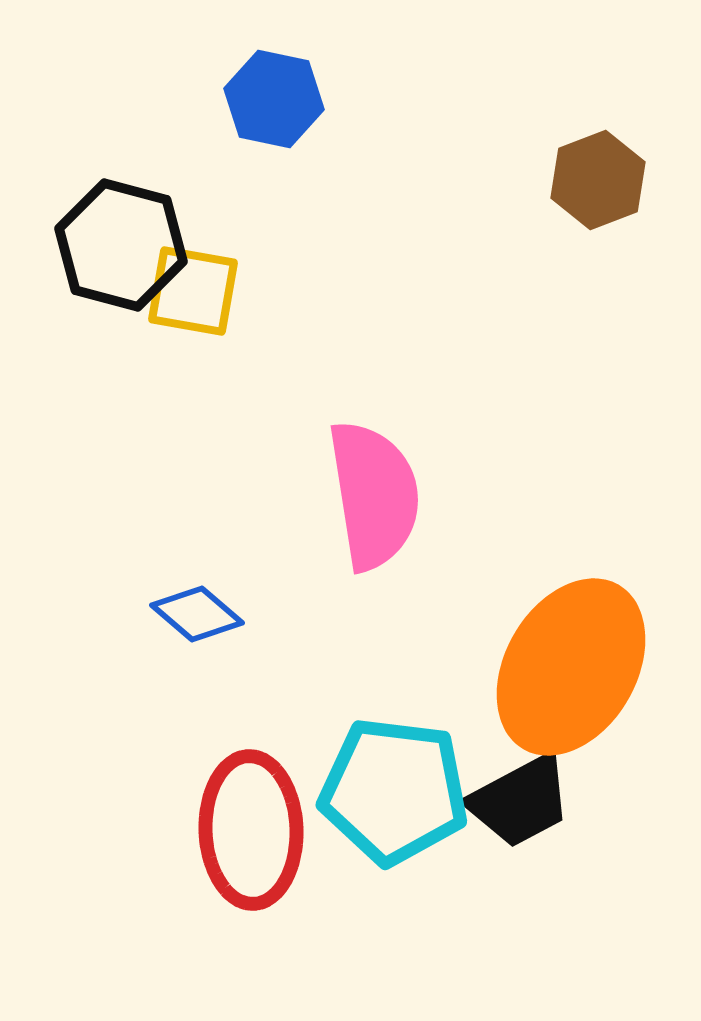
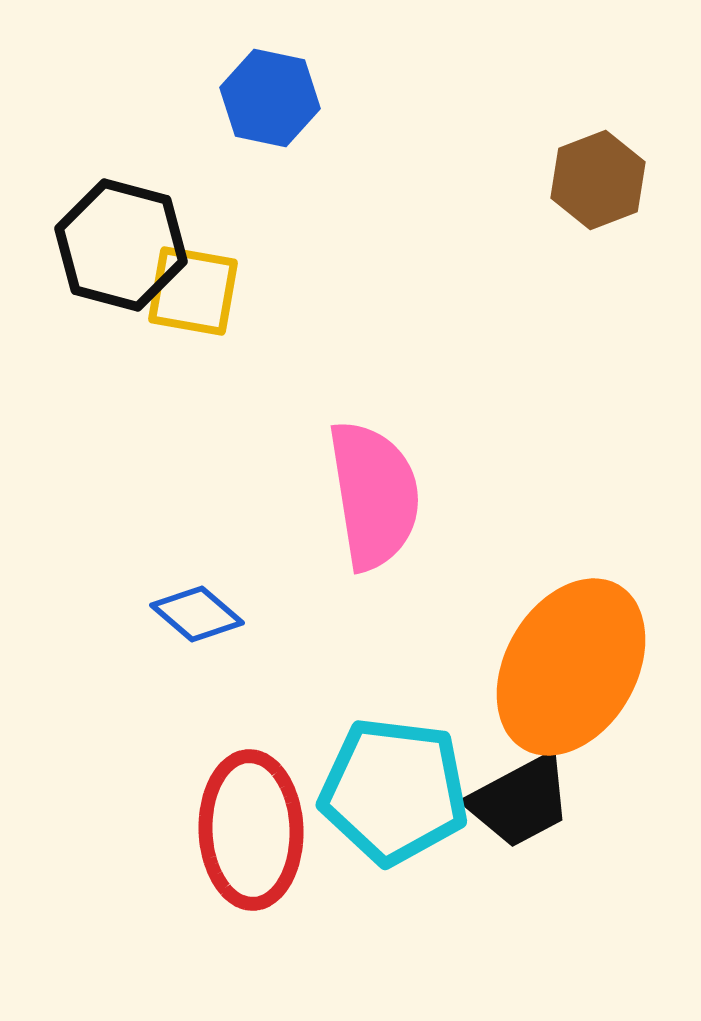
blue hexagon: moved 4 px left, 1 px up
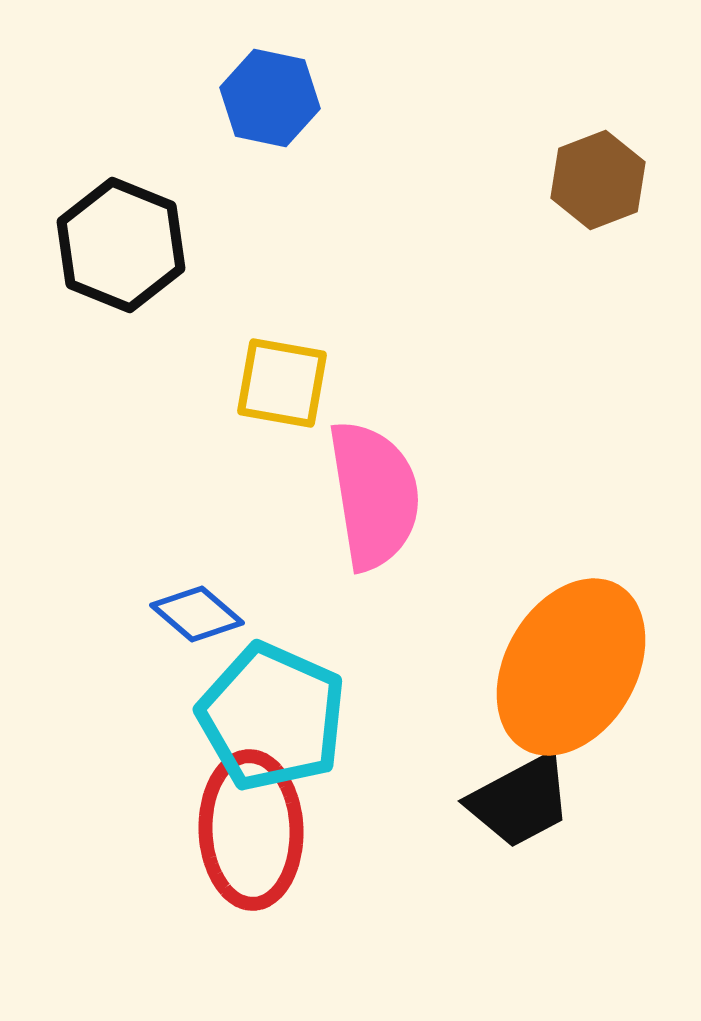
black hexagon: rotated 7 degrees clockwise
yellow square: moved 89 px right, 92 px down
cyan pentagon: moved 122 px left, 74 px up; rotated 17 degrees clockwise
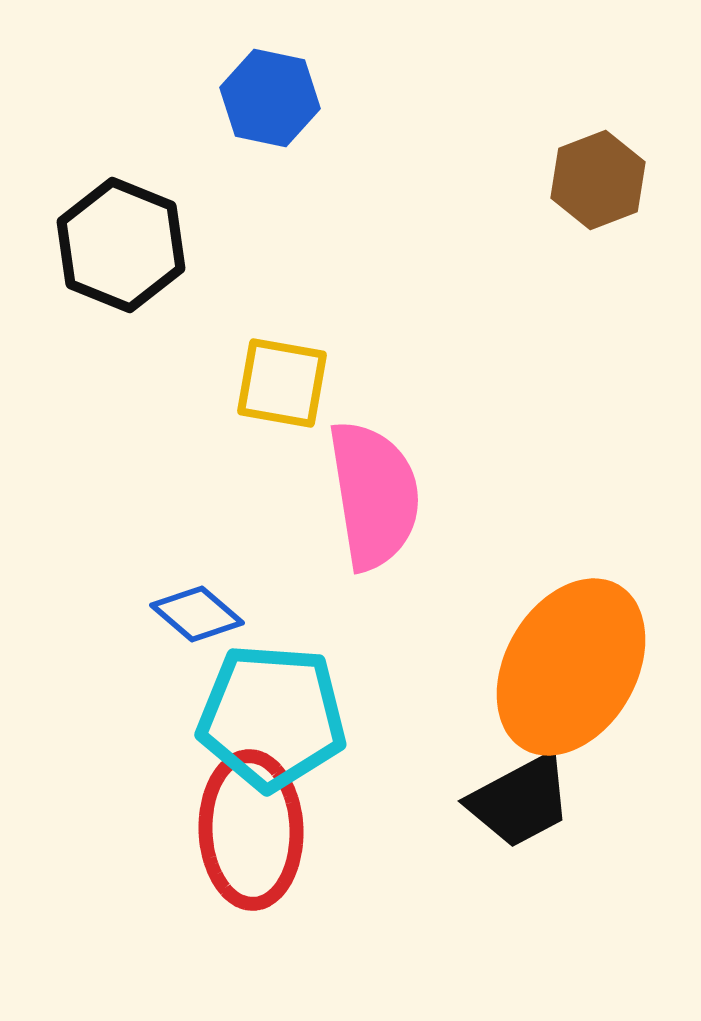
cyan pentagon: rotated 20 degrees counterclockwise
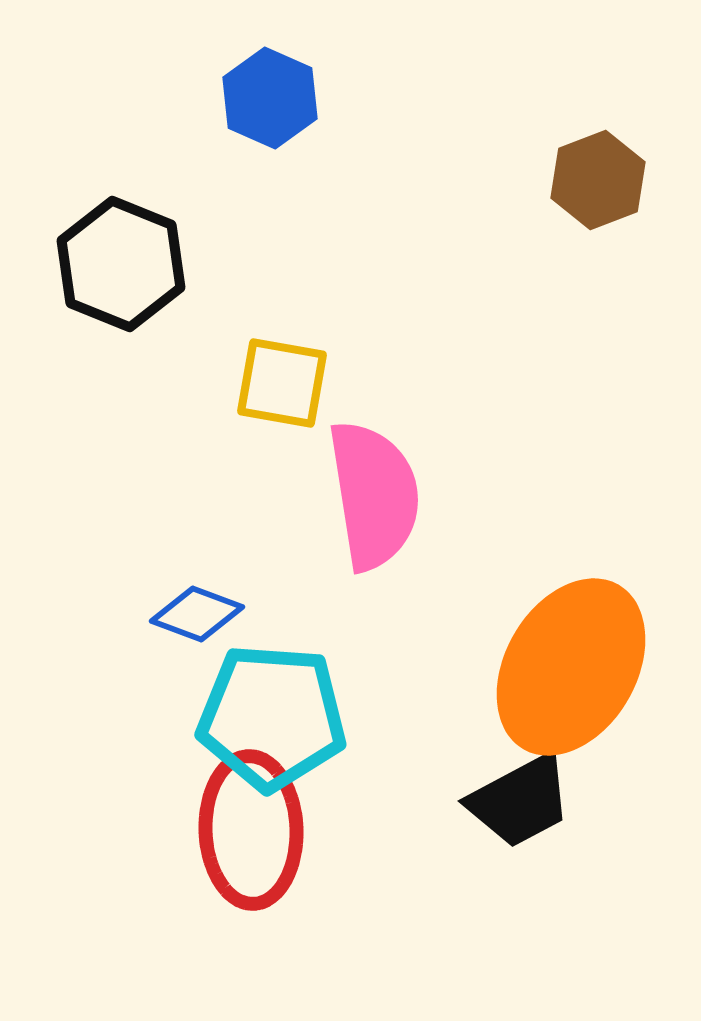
blue hexagon: rotated 12 degrees clockwise
black hexagon: moved 19 px down
blue diamond: rotated 20 degrees counterclockwise
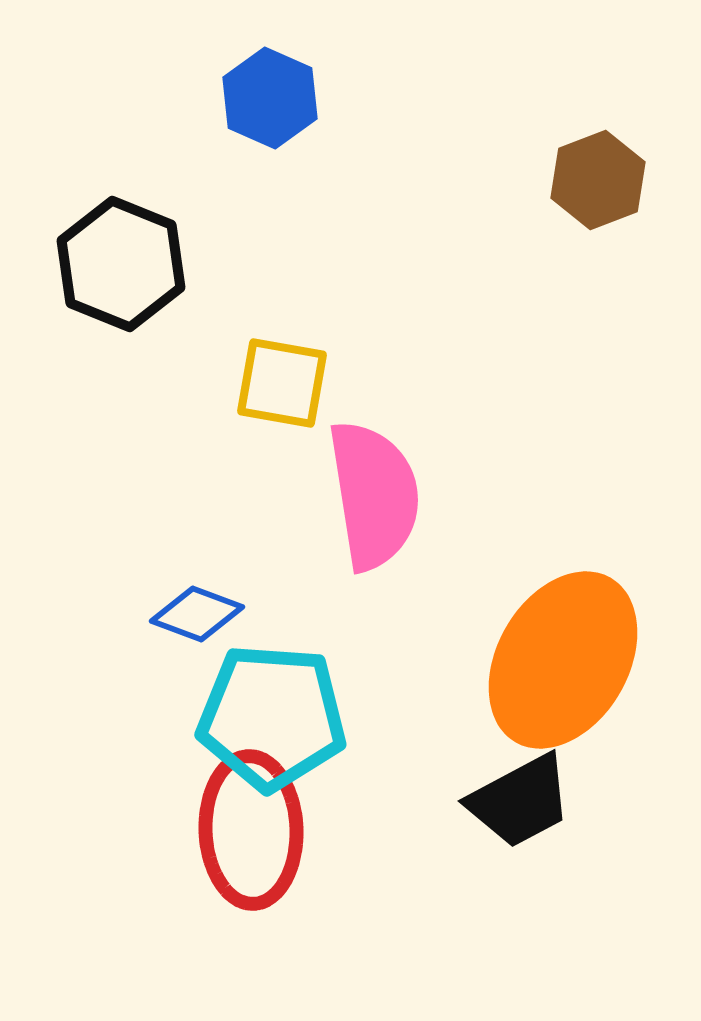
orange ellipse: moved 8 px left, 7 px up
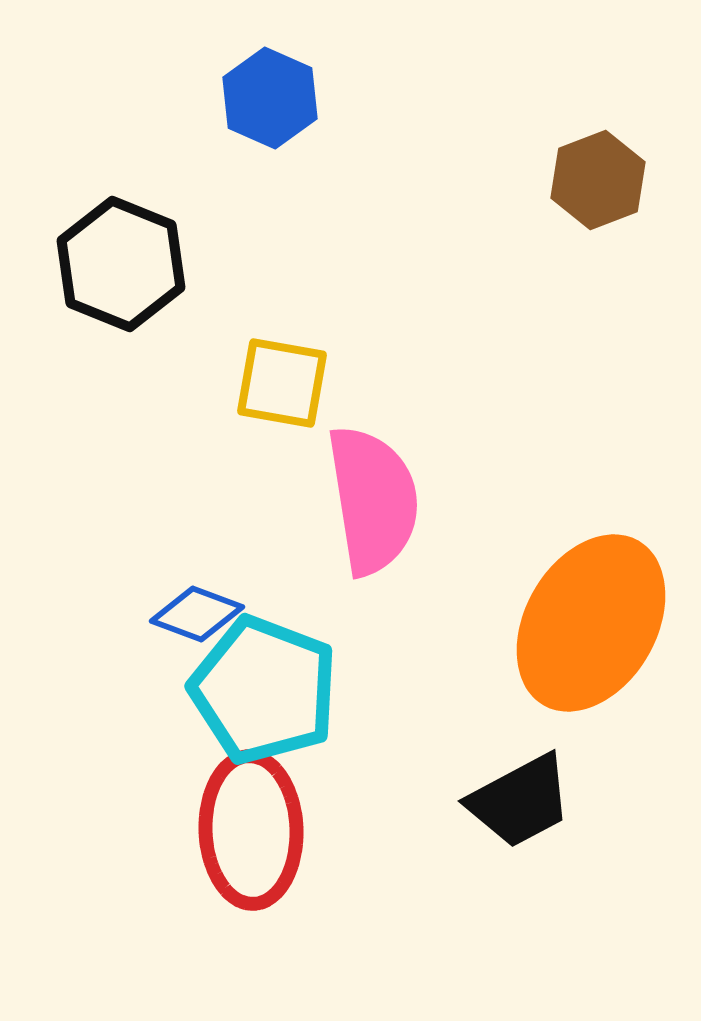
pink semicircle: moved 1 px left, 5 px down
orange ellipse: moved 28 px right, 37 px up
cyan pentagon: moved 8 px left, 27 px up; rotated 17 degrees clockwise
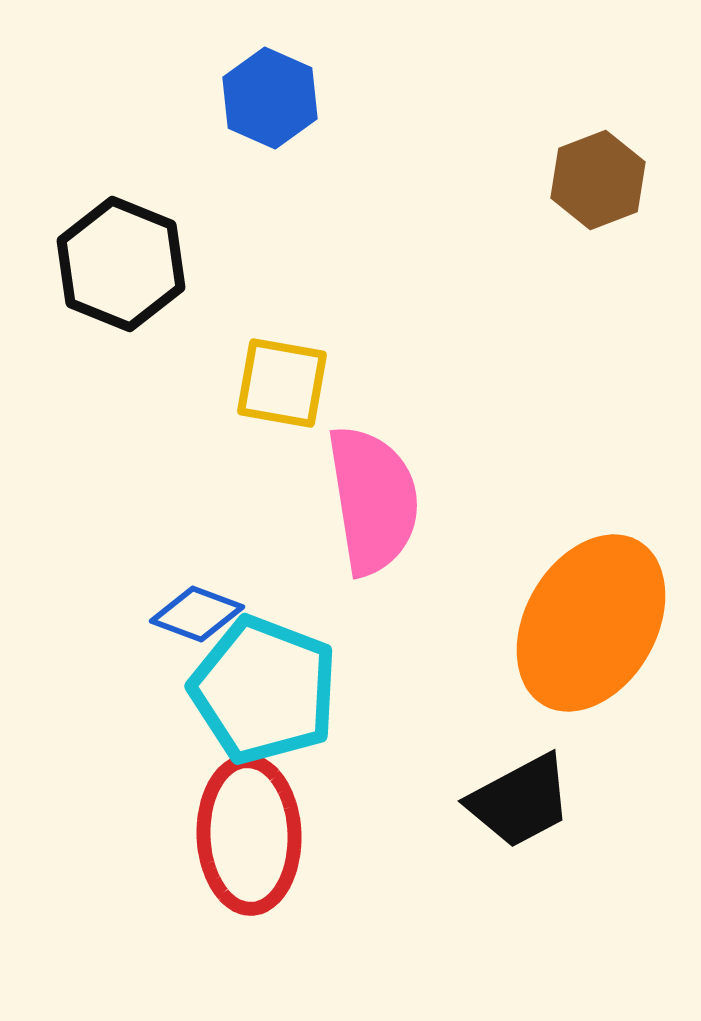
red ellipse: moved 2 px left, 5 px down
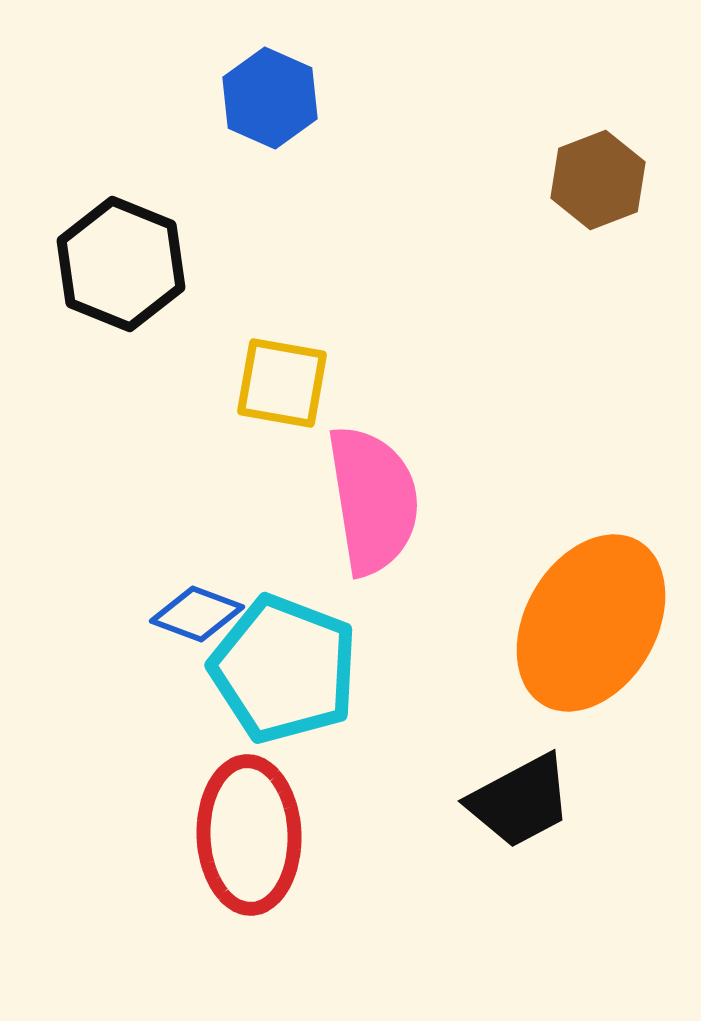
cyan pentagon: moved 20 px right, 21 px up
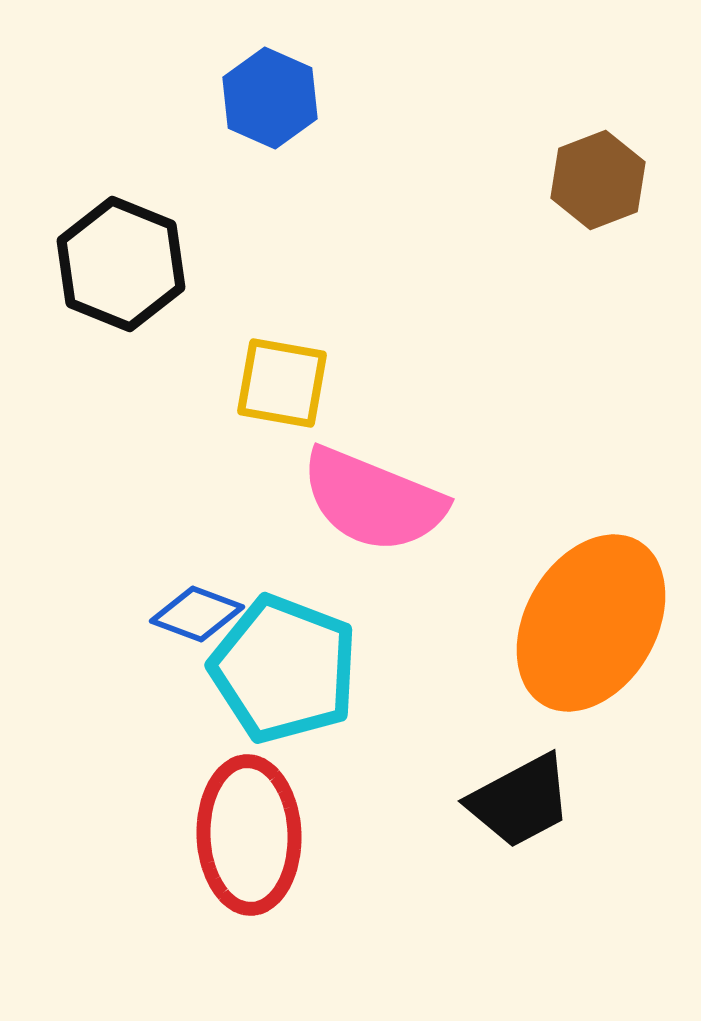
pink semicircle: rotated 121 degrees clockwise
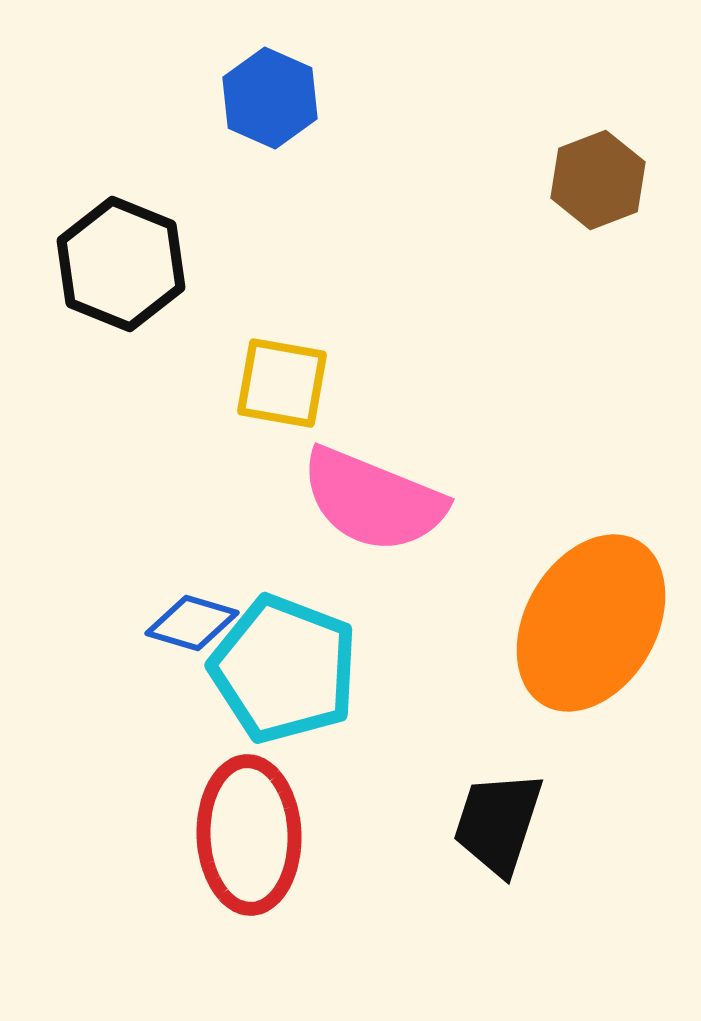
blue diamond: moved 5 px left, 9 px down; rotated 4 degrees counterclockwise
black trapezoid: moved 22 px left, 22 px down; rotated 136 degrees clockwise
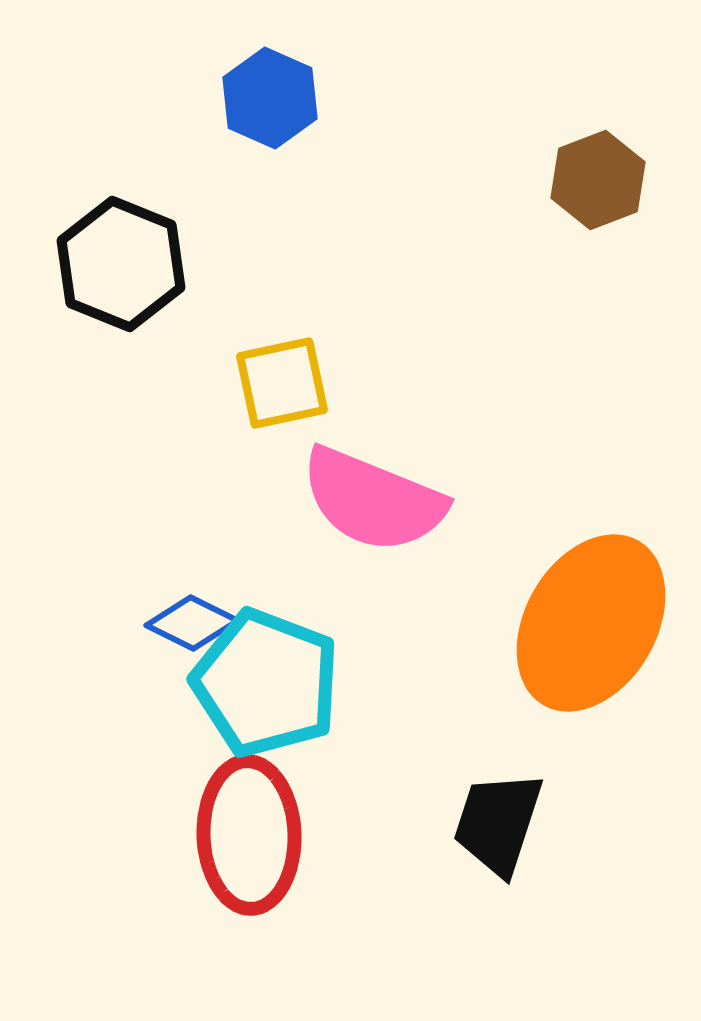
yellow square: rotated 22 degrees counterclockwise
blue diamond: rotated 10 degrees clockwise
cyan pentagon: moved 18 px left, 14 px down
